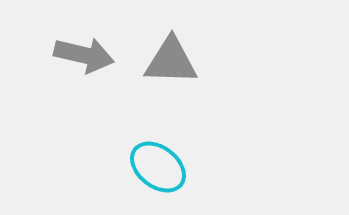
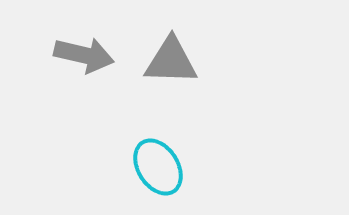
cyan ellipse: rotated 20 degrees clockwise
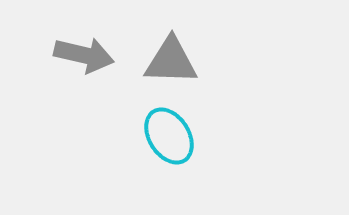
cyan ellipse: moved 11 px right, 31 px up
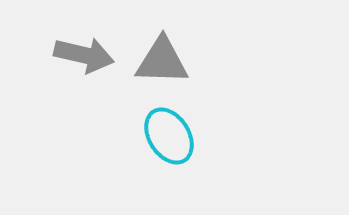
gray triangle: moved 9 px left
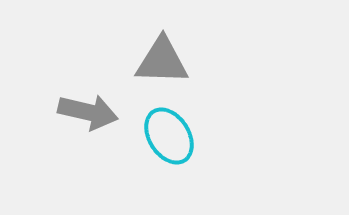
gray arrow: moved 4 px right, 57 px down
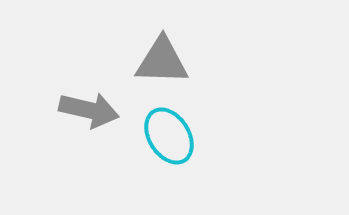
gray arrow: moved 1 px right, 2 px up
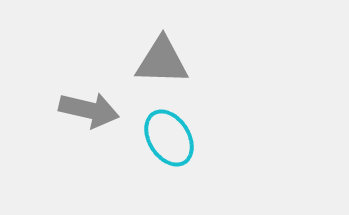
cyan ellipse: moved 2 px down
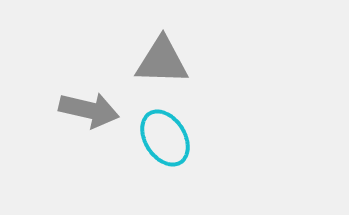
cyan ellipse: moved 4 px left
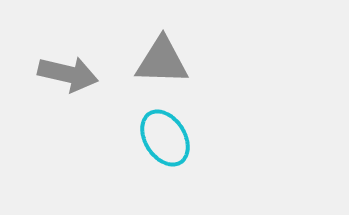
gray arrow: moved 21 px left, 36 px up
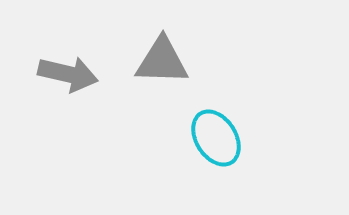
cyan ellipse: moved 51 px right
